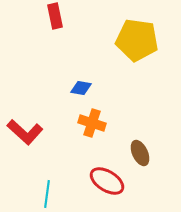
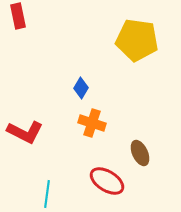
red rectangle: moved 37 px left
blue diamond: rotated 70 degrees counterclockwise
red L-shape: rotated 15 degrees counterclockwise
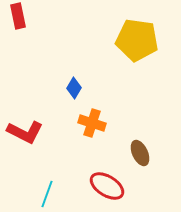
blue diamond: moved 7 px left
red ellipse: moved 5 px down
cyan line: rotated 12 degrees clockwise
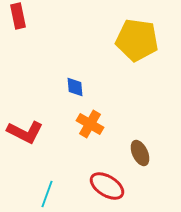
blue diamond: moved 1 px right, 1 px up; rotated 35 degrees counterclockwise
orange cross: moved 2 px left, 1 px down; rotated 12 degrees clockwise
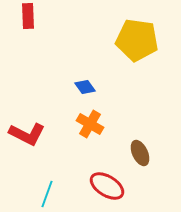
red rectangle: moved 10 px right; rotated 10 degrees clockwise
blue diamond: moved 10 px right; rotated 30 degrees counterclockwise
red L-shape: moved 2 px right, 2 px down
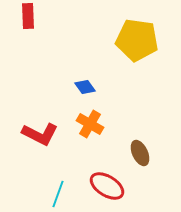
red L-shape: moved 13 px right
cyan line: moved 11 px right
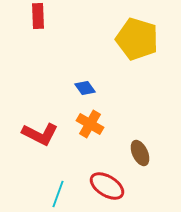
red rectangle: moved 10 px right
yellow pentagon: moved 1 px up; rotated 9 degrees clockwise
blue diamond: moved 1 px down
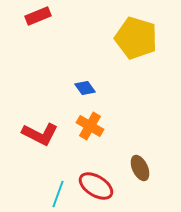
red rectangle: rotated 70 degrees clockwise
yellow pentagon: moved 1 px left, 1 px up
orange cross: moved 2 px down
brown ellipse: moved 15 px down
red ellipse: moved 11 px left
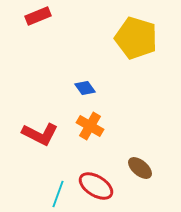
brown ellipse: rotated 25 degrees counterclockwise
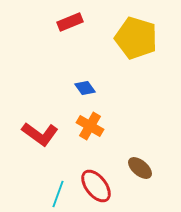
red rectangle: moved 32 px right, 6 px down
red L-shape: rotated 9 degrees clockwise
red ellipse: rotated 20 degrees clockwise
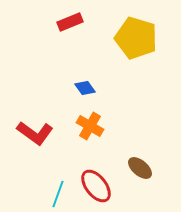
red L-shape: moved 5 px left, 1 px up
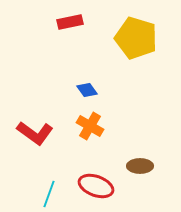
red rectangle: rotated 10 degrees clockwise
blue diamond: moved 2 px right, 2 px down
brown ellipse: moved 2 px up; rotated 40 degrees counterclockwise
red ellipse: rotated 32 degrees counterclockwise
cyan line: moved 9 px left
